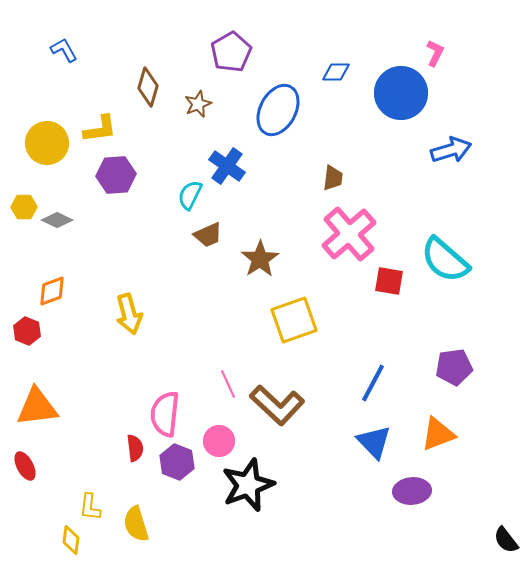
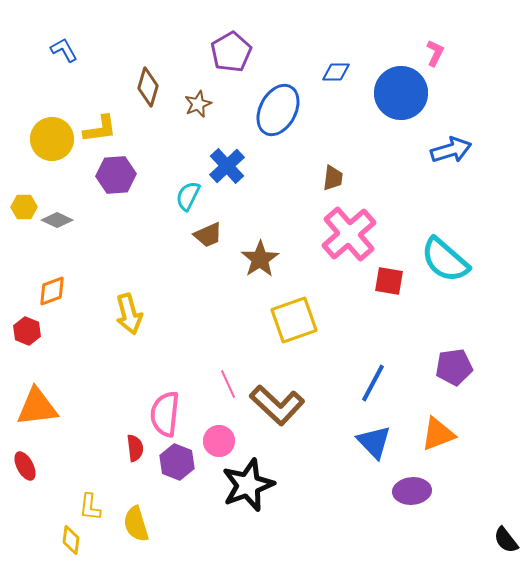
yellow circle at (47, 143): moved 5 px right, 4 px up
blue cross at (227, 166): rotated 12 degrees clockwise
cyan semicircle at (190, 195): moved 2 px left, 1 px down
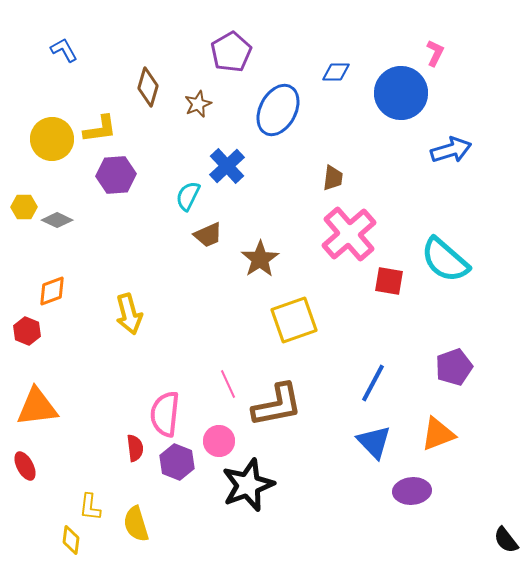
purple pentagon at (454, 367): rotated 12 degrees counterclockwise
brown L-shape at (277, 405): rotated 54 degrees counterclockwise
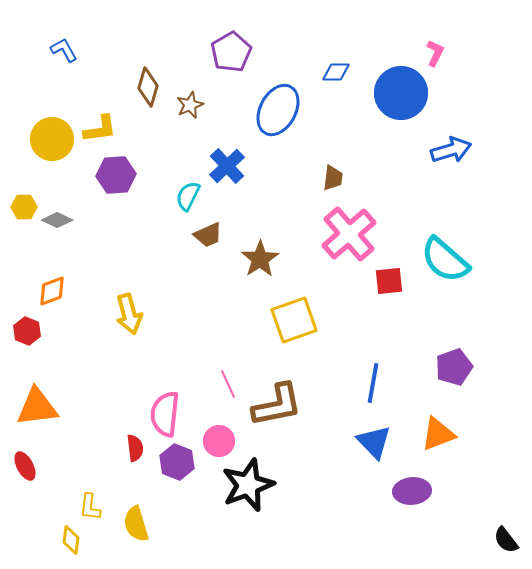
brown star at (198, 104): moved 8 px left, 1 px down
red square at (389, 281): rotated 16 degrees counterclockwise
blue line at (373, 383): rotated 18 degrees counterclockwise
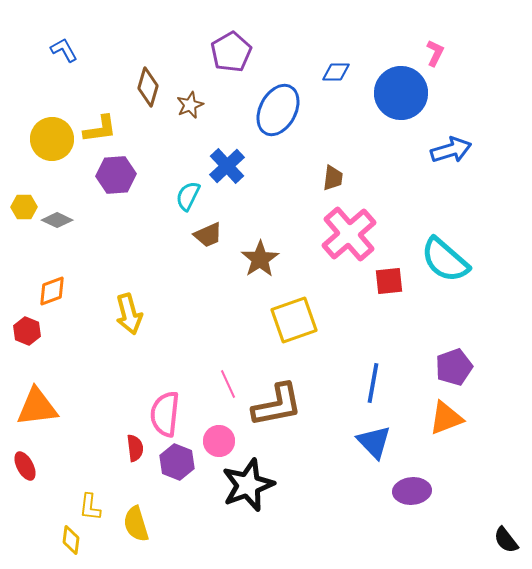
orange triangle at (438, 434): moved 8 px right, 16 px up
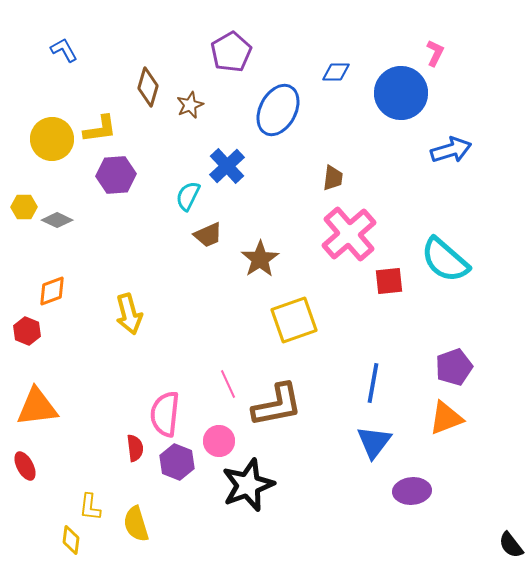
blue triangle at (374, 442): rotated 21 degrees clockwise
black semicircle at (506, 540): moved 5 px right, 5 px down
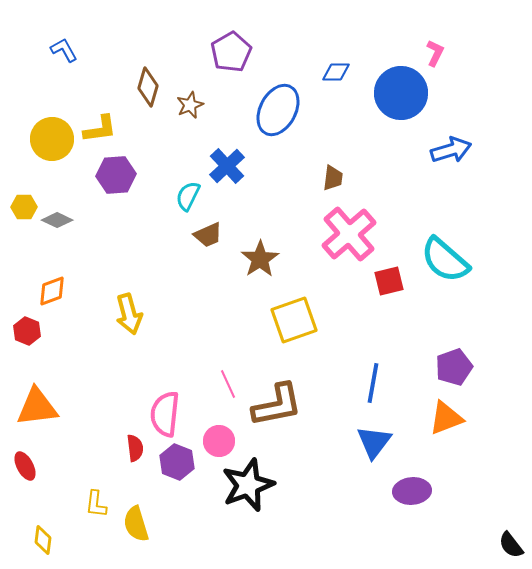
red square at (389, 281): rotated 8 degrees counterclockwise
yellow L-shape at (90, 507): moved 6 px right, 3 px up
yellow diamond at (71, 540): moved 28 px left
